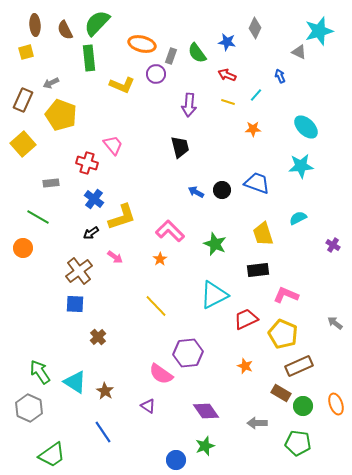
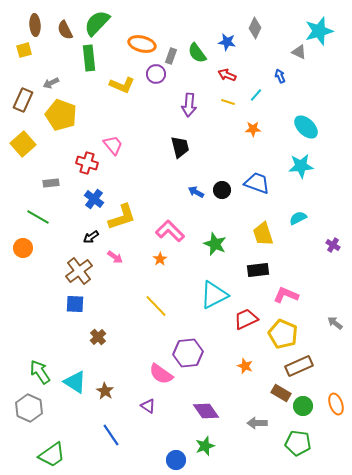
yellow square at (26, 52): moved 2 px left, 2 px up
black arrow at (91, 233): moved 4 px down
blue line at (103, 432): moved 8 px right, 3 px down
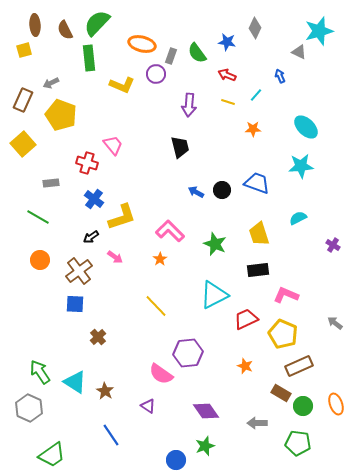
yellow trapezoid at (263, 234): moved 4 px left
orange circle at (23, 248): moved 17 px right, 12 px down
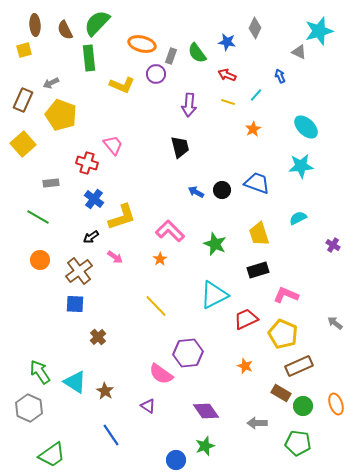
orange star at (253, 129): rotated 28 degrees counterclockwise
black rectangle at (258, 270): rotated 10 degrees counterclockwise
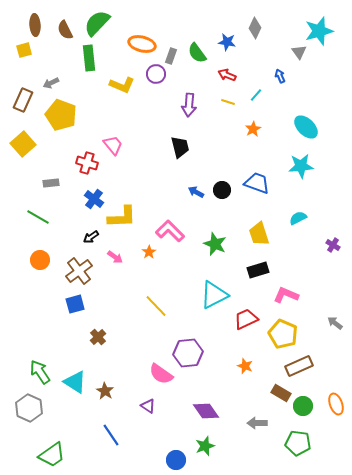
gray triangle at (299, 52): rotated 28 degrees clockwise
yellow L-shape at (122, 217): rotated 16 degrees clockwise
orange star at (160, 259): moved 11 px left, 7 px up
blue square at (75, 304): rotated 18 degrees counterclockwise
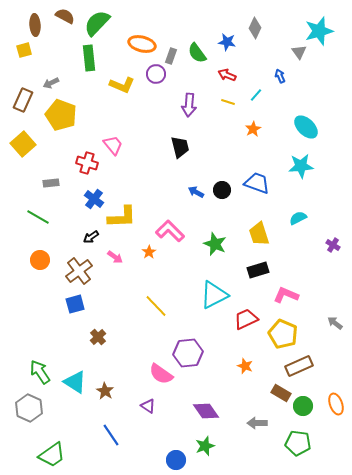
brown semicircle at (65, 30): moved 14 px up; rotated 144 degrees clockwise
